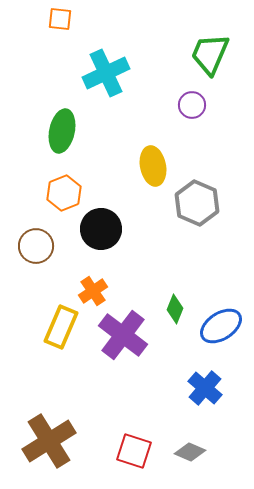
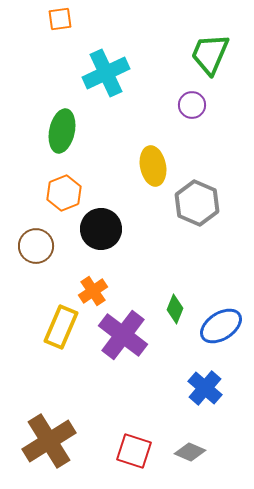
orange square: rotated 15 degrees counterclockwise
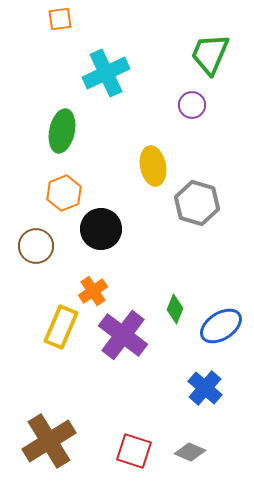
gray hexagon: rotated 6 degrees counterclockwise
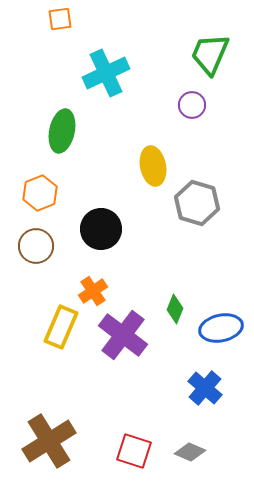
orange hexagon: moved 24 px left
blue ellipse: moved 2 px down; rotated 21 degrees clockwise
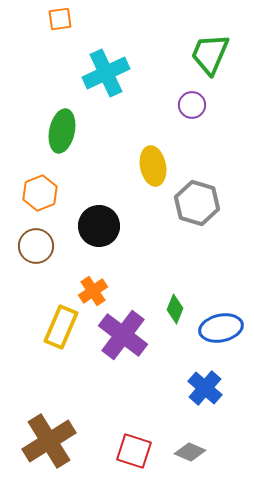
black circle: moved 2 px left, 3 px up
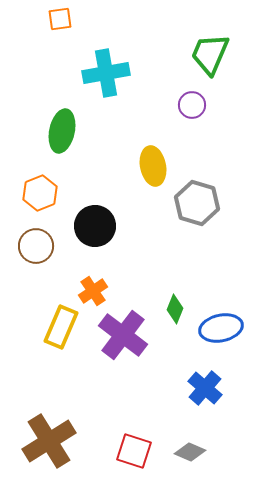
cyan cross: rotated 15 degrees clockwise
black circle: moved 4 px left
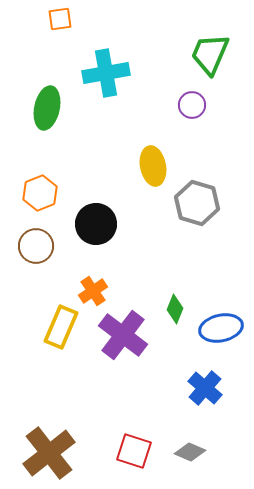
green ellipse: moved 15 px left, 23 px up
black circle: moved 1 px right, 2 px up
brown cross: moved 12 px down; rotated 6 degrees counterclockwise
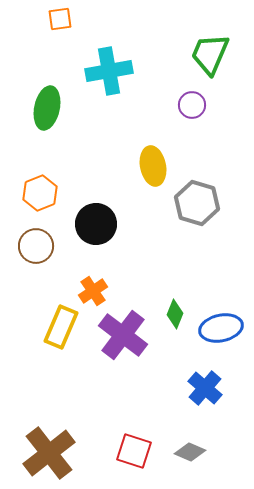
cyan cross: moved 3 px right, 2 px up
green diamond: moved 5 px down
